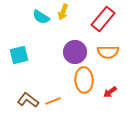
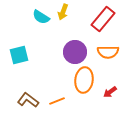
orange ellipse: rotated 10 degrees clockwise
orange line: moved 4 px right
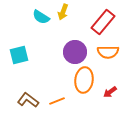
red rectangle: moved 3 px down
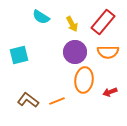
yellow arrow: moved 9 px right, 12 px down; rotated 49 degrees counterclockwise
red arrow: rotated 16 degrees clockwise
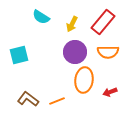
yellow arrow: rotated 56 degrees clockwise
brown L-shape: moved 1 px up
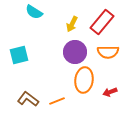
cyan semicircle: moved 7 px left, 5 px up
red rectangle: moved 1 px left
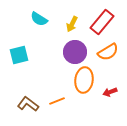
cyan semicircle: moved 5 px right, 7 px down
orange semicircle: rotated 30 degrees counterclockwise
brown L-shape: moved 5 px down
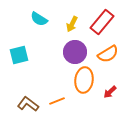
orange semicircle: moved 2 px down
red arrow: rotated 24 degrees counterclockwise
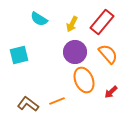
orange semicircle: rotated 100 degrees counterclockwise
orange ellipse: rotated 30 degrees counterclockwise
red arrow: moved 1 px right
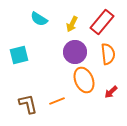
orange semicircle: rotated 35 degrees clockwise
brown L-shape: rotated 40 degrees clockwise
